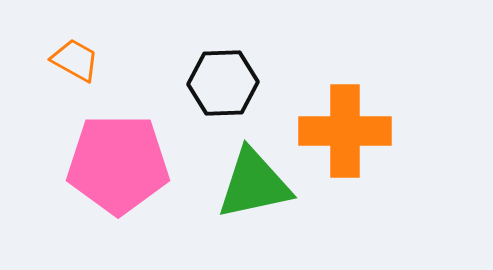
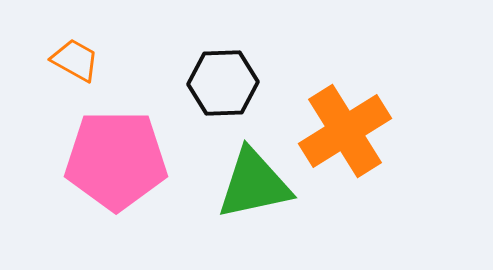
orange cross: rotated 32 degrees counterclockwise
pink pentagon: moved 2 px left, 4 px up
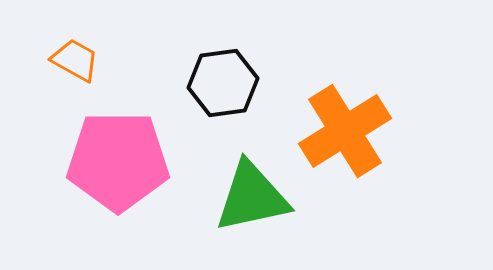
black hexagon: rotated 6 degrees counterclockwise
pink pentagon: moved 2 px right, 1 px down
green triangle: moved 2 px left, 13 px down
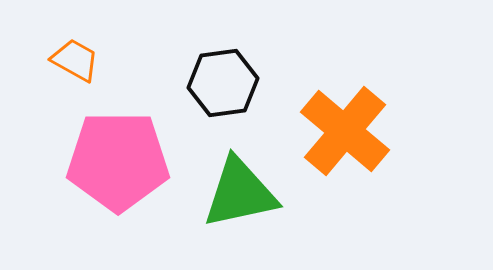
orange cross: rotated 18 degrees counterclockwise
green triangle: moved 12 px left, 4 px up
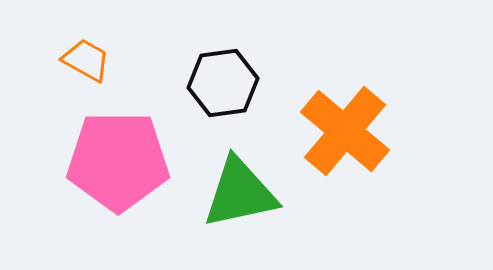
orange trapezoid: moved 11 px right
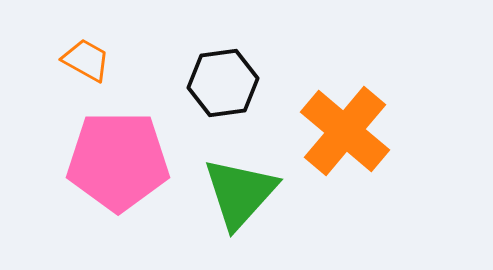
green triangle: rotated 36 degrees counterclockwise
